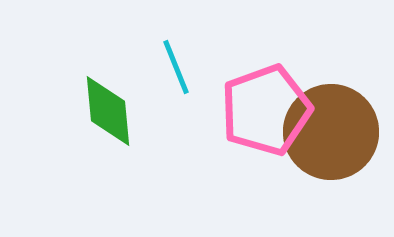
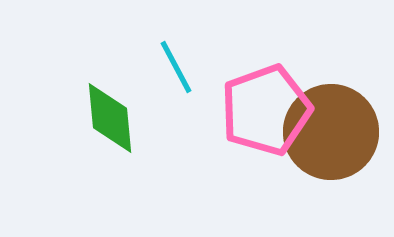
cyan line: rotated 6 degrees counterclockwise
green diamond: moved 2 px right, 7 px down
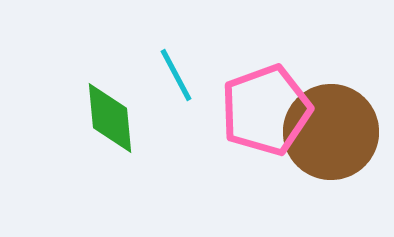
cyan line: moved 8 px down
